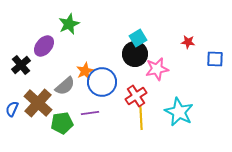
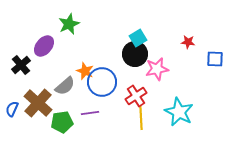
orange star: rotated 24 degrees counterclockwise
green pentagon: moved 1 px up
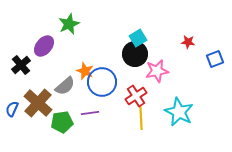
blue square: rotated 24 degrees counterclockwise
pink star: moved 2 px down
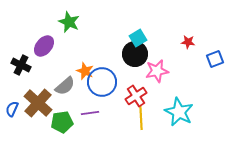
green star: moved 2 px up; rotated 25 degrees counterclockwise
black cross: rotated 24 degrees counterclockwise
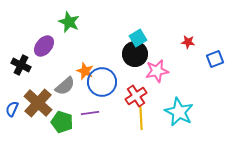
green pentagon: rotated 25 degrees clockwise
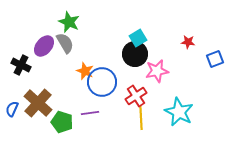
gray semicircle: moved 43 px up; rotated 80 degrees counterclockwise
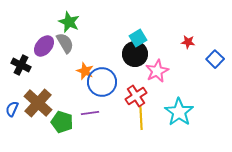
blue square: rotated 24 degrees counterclockwise
pink star: rotated 15 degrees counterclockwise
cyan star: rotated 8 degrees clockwise
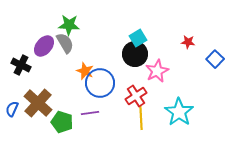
green star: moved 3 px down; rotated 20 degrees counterclockwise
blue circle: moved 2 px left, 1 px down
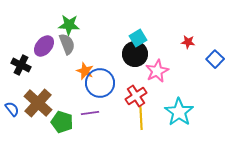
gray semicircle: moved 2 px right, 1 px down; rotated 10 degrees clockwise
blue semicircle: rotated 119 degrees clockwise
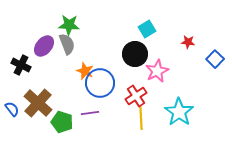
cyan square: moved 9 px right, 9 px up
